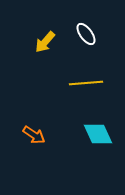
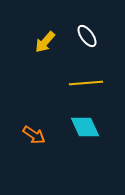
white ellipse: moved 1 px right, 2 px down
cyan diamond: moved 13 px left, 7 px up
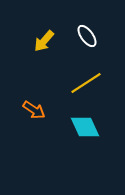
yellow arrow: moved 1 px left, 1 px up
yellow line: rotated 28 degrees counterclockwise
orange arrow: moved 25 px up
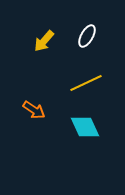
white ellipse: rotated 65 degrees clockwise
yellow line: rotated 8 degrees clockwise
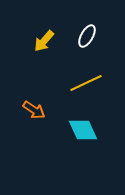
cyan diamond: moved 2 px left, 3 px down
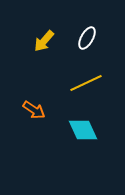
white ellipse: moved 2 px down
